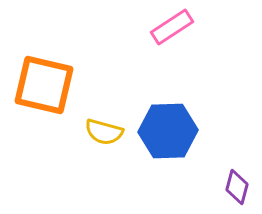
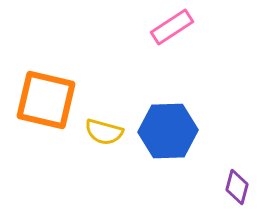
orange square: moved 2 px right, 15 px down
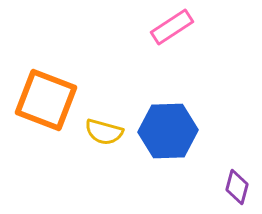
orange square: rotated 8 degrees clockwise
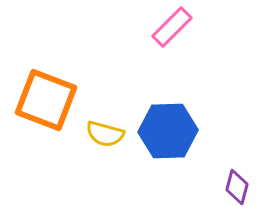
pink rectangle: rotated 12 degrees counterclockwise
yellow semicircle: moved 1 px right, 2 px down
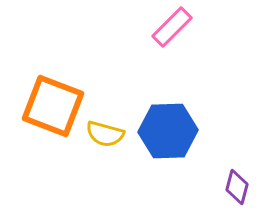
orange square: moved 7 px right, 6 px down
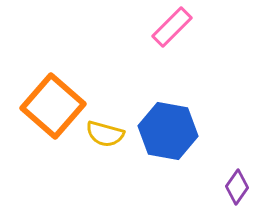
orange square: rotated 20 degrees clockwise
blue hexagon: rotated 12 degrees clockwise
purple diamond: rotated 20 degrees clockwise
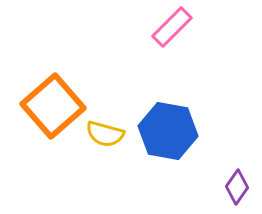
orange square: rotated 8 degrees clockwise
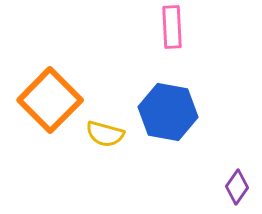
pink rectangle: rotated 48 degrees counterclockwise
orange square: moved 3 px left, 6 px up; rotated 4 degrees counterclockwise
blue hexagon: moved 19 px up
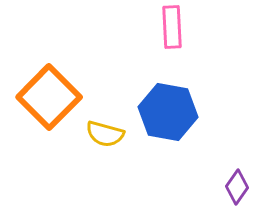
orange square: moved 1 px left, 3 px up
